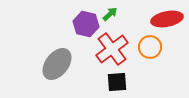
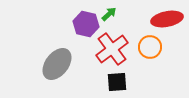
green arrow: moved 1 px left
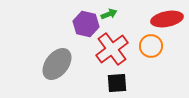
green arrow: rotated 21 degrees clockwise
orange circle: moved 1 px right, 1 px up
black square: moved 1 px down
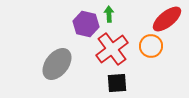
green arrow: rotated 70 degrees counterclockwise
red ellipse: rotated 28 degrees counterclockwise
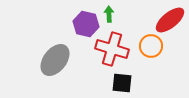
red ellipse: moved 3 px right, 1 px down
red cross: rotated 36 degrees counterclockwise
gray ellipse: moved 2 px left, 4 px up
black square: moved 5 px right; rotated 10 degrees clockwise
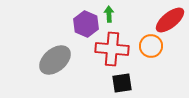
purple hexagon: rotated 10 degrees clockwise
red cross: rotated 12 degrees counterclockwise
gray ellipse: rotated 12 degrees clockwise
black square: rotated 15 degrees counterclockwise
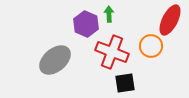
red ellipse: rotated 24 degrees counterclockwise
red cross: moved 3 px down; rotated 16 degrees clockwise
black square: moved 3 px right
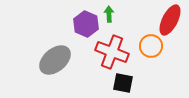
black square: moved 2 px left; rotated 20 degrees clockwise
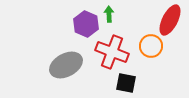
gray ellipse: moved 11 px right, 5 px down; rotated 12 degrees clockwise
black square: moved 3 px right
